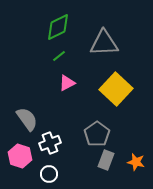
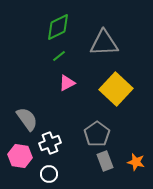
pink hexagon: rotated 10 degrees counterclockwise
gray rectangle: moved 1 px left, 1 px down; rotated 42 degrees counterclockwise
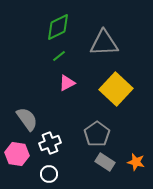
pink hexagon: moved 3 px left, 2 px up
gray rectangle: moved 1 px down; rotated 36 degrees counterclockwise
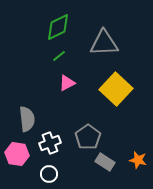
gray semicircle: rotated 30 degrees clockwise
gray pentagon: moved 9 px left, 3 px down
orange star: moved 2 px right, 2 px up
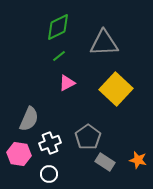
gray semicircle: moved 2 px right; rotated 30 degrees clockwise
pink hexagon: moved 2 px right
